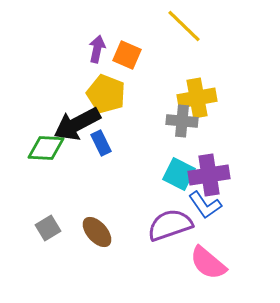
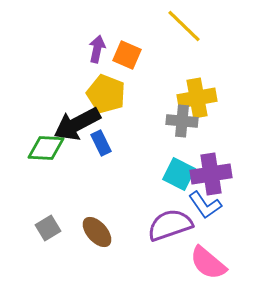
purple cross: moved 2 px right, 1 px up
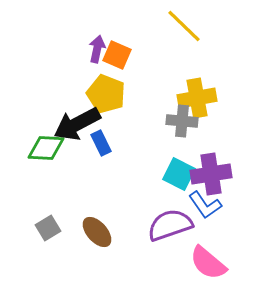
orange square: moved 10 px left
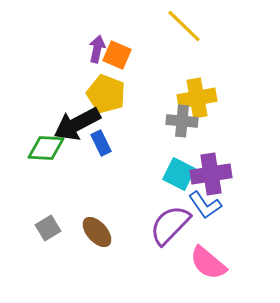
purple semicircle: rotated 27 degrees counterclockwise
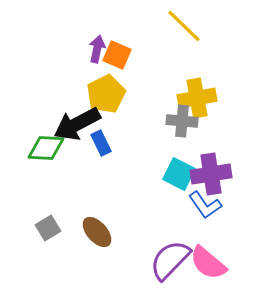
yellow pentagon: rotated 24 degrees clockwise
purple semicircle: moved 35 px down
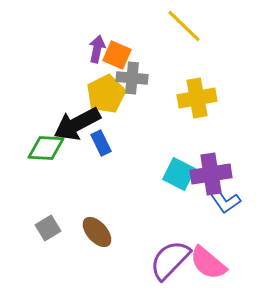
gray cross: moved 50 px left, 43 px up
blue L-shape: moved 19 px right, 5 px up
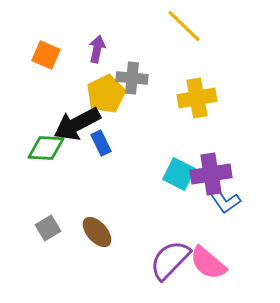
orange square: moved 71 px left
